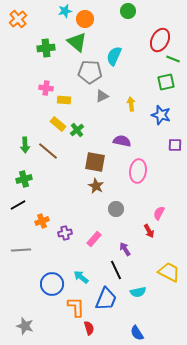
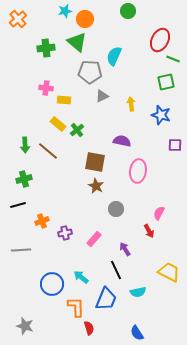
black line at (18, 205): rotated 14 degrees clockwise
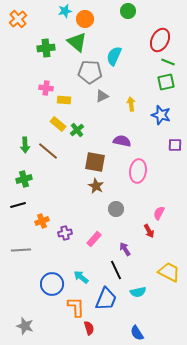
green line at (173, 59): moved 5 px left, 3 px down
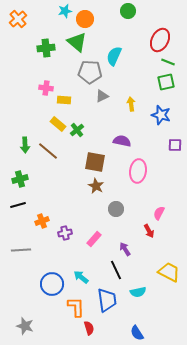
green cross at (24, 179): moved 4 px left
blue trapezoid at (106, 299): moved 1 px right, 1 px down; rotated 30 degrees counterclockwise
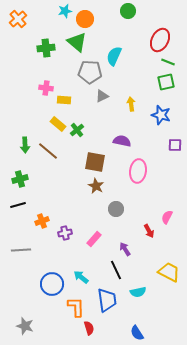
pink semicircle at (159, 213): moved 8 px right, 4 px down
